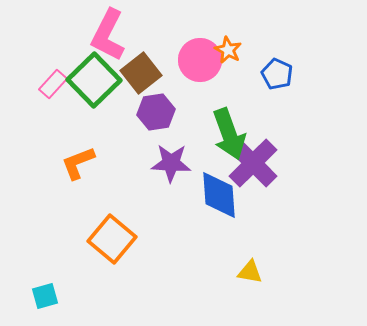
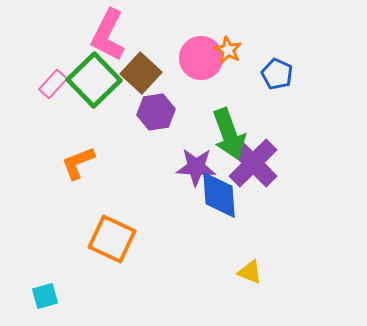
pink circle: moved 1 px right, 2 px up
brown square: rotated 9 degrees counterclockwise
purple star: moved 25 px right, 4 px down
orange square: rotated 15 degrees counterclockwise
yellow triangle: rotated 12 degrees clockwise
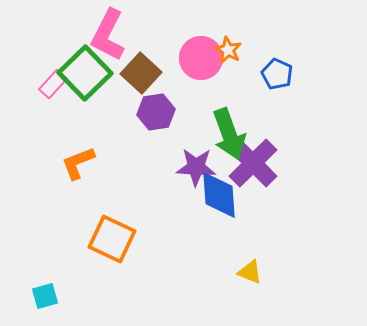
green square: moved 9 px left, 7 px up
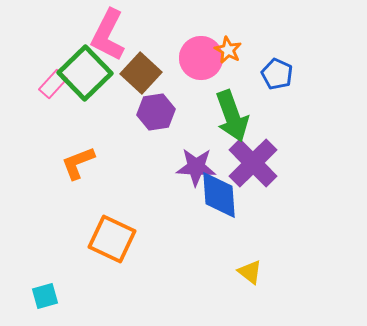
green arrow: moved 3 px right, 18 px up
yellow triangle: rotated 16 degrees clockwise
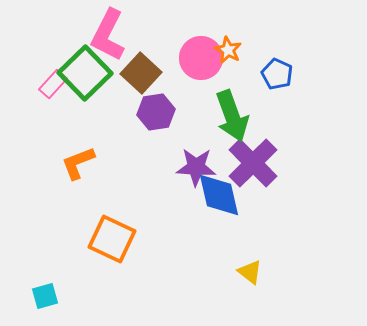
blue diamond: rotated 9 degrees counterclockwise
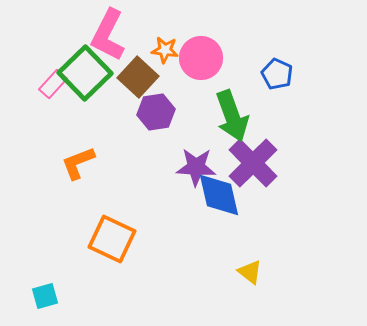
orange star: moved 63 px left; rotated 20 degrees counterclockwise
brown square: moved 3 px left, 4 px down
